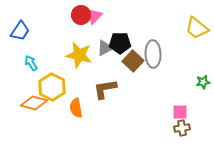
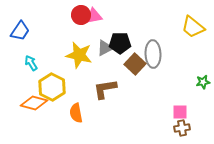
pink triangle: rotated 36 degrees clockwise
yellow trapezoid: moved 4 px left, 1 px up
brown square: moved 2 px right, 3 px down
orange semicircle: moved 5 px down
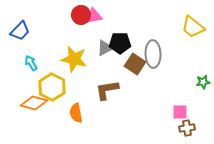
blue trapezoid: rotated 10 degrees clockwise
yellow star: moved 5 px left, 4 px down
brown square: rotated 10 degrees counterclockwise
brown L-shape: moved 2 px right, 1 px down
brown cross: moved 5 px right
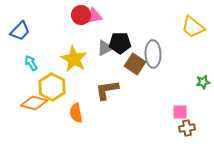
yellow star: rotated 16 degrees clockwise
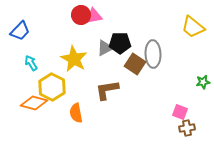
pink square: rotated 21 degrees clockwise
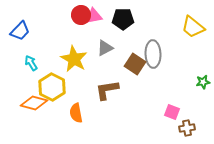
black pentagon: moved 3 px right, 24 px up
pink square: moved 8 px left
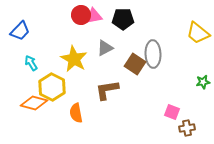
yellow trapezoid: moved 5 px right, 6 px down
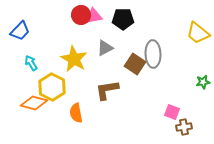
brown cross: moved 3 px left, 1 px up
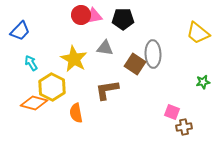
gray triangle: rotated 36 degrees clockwise
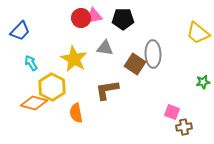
red circle: moved 3 px down
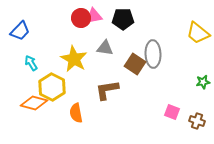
brown cross: moved 13 px right, 6 px up; rotated 28 degrees clockwise
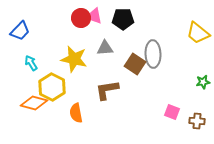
pink triangle: rotated 30 degrees clockwise
gray triangle: rotated 12 degrees counterclockwise
yellow star: rotated 16 degrees counterclockwise
brown cross: rotated 14 degrees counterclockwise
